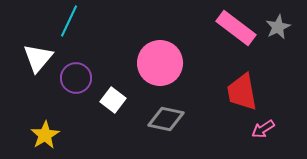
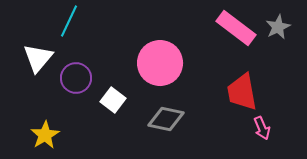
pink arrow: moved 1 px left, 1 px up; rotated 80 degrees counterclockwise
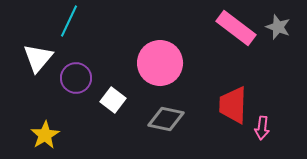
gray star: rotated 25 degrees counterclockwise
red trapezoid: moved 9 px left, 13 px down; rotated 12 degrees clockwise
pink arrow: rotated 30 degrees clockwise
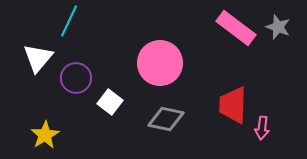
white square: moved 3 px left, 2 px down
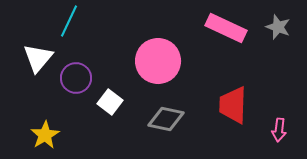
pink rectangle: moved 10 px left; rotated 12 degrees counterclockwise
pink circle: moved 2 px left, 2 px up
pink arrow: moved 17 px right, 2 px down
